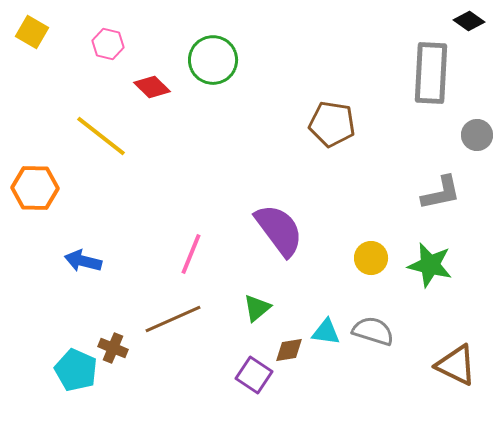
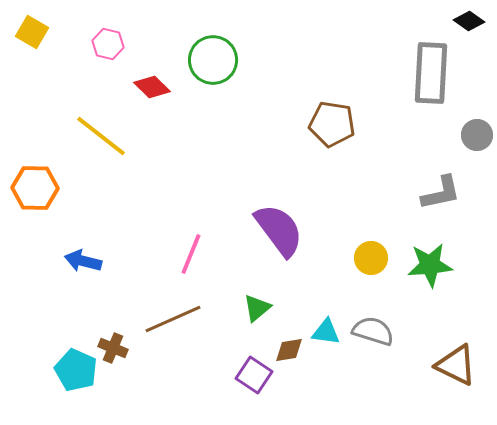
green star: rotated 18 degrees counterclockwise
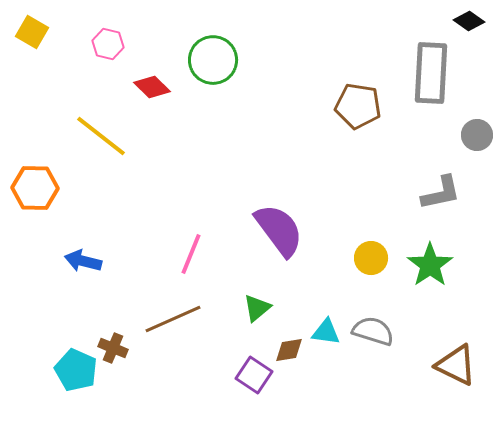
brown pentagon: moved 26 px right, 18 px up
green star: rotated 30 degrees counterclockwise
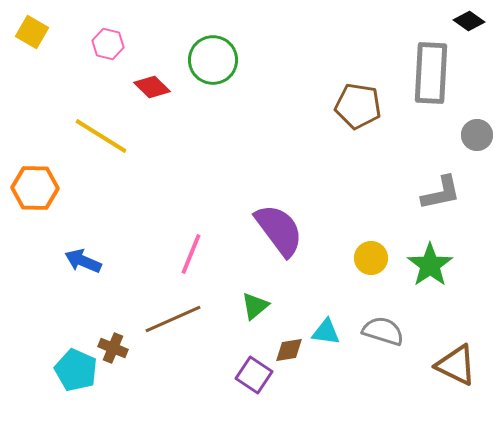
yellow line: rotated 6 degrees counterclockwise
blue arrow: rotated 9 degrees clockwise
green triangle: moved 2 px left, 2 px up
gray semicircle: moved 10 px right
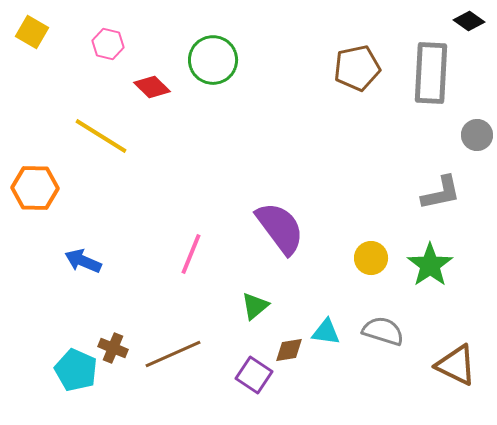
brown pentagon: moved 1 px left, 38 px up; rotated 21 degrees counterclockwise
purple semicircle: moved 1 px right, 2 px up
brown line: moved 35 px down
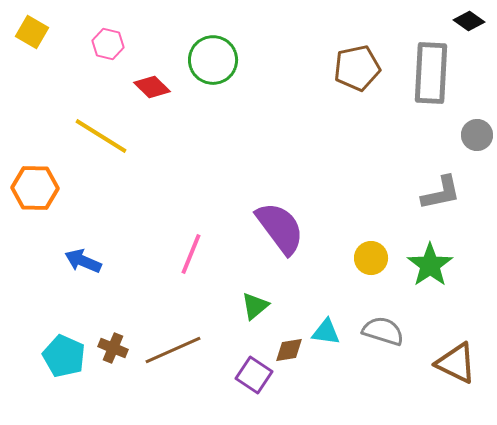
brown line: moved 4 px up
brown triangle: moved 2 px up
cyan pentagon: moved 12 px left, 14 px up
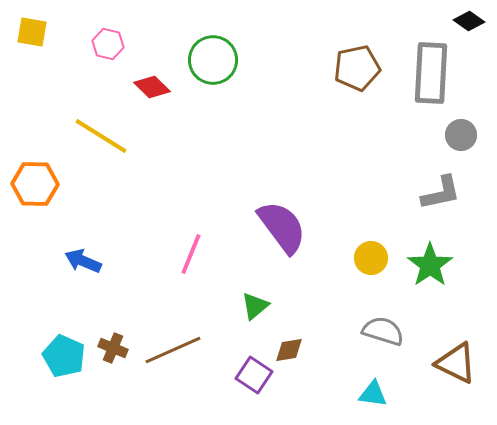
yellow square: rotated 20 degrees counterclockwise
gray circle: moved 16 px left
orange hexagon: moved 4 px up
purple semicircle: moved 2 px right, 1 px up
cyan triangle: moved 47 px right, 62 px down
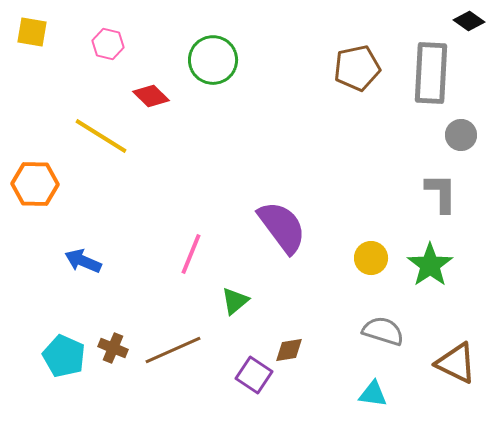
red diamond: moved 1 px left, 9 px down
gray L-shape: rotated 78 degrees counterclockwise
green triangle: moved 20 px left, 5 px up
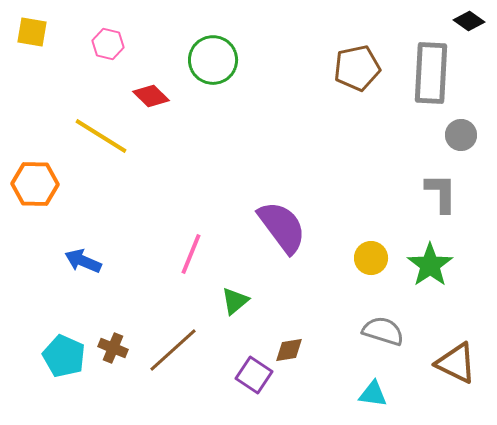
brown line: rotated 18 degrees counterclockwise
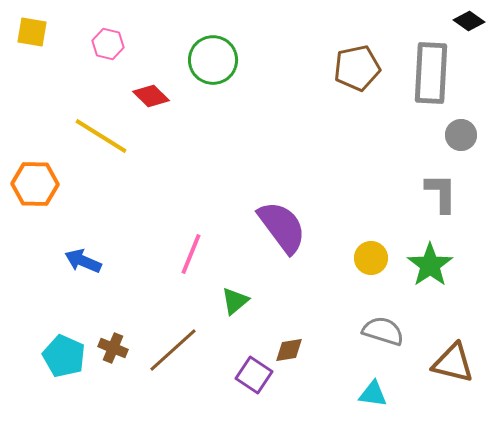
brown triangle: moved 3 px left; rotated 12 degrees counterclockwise
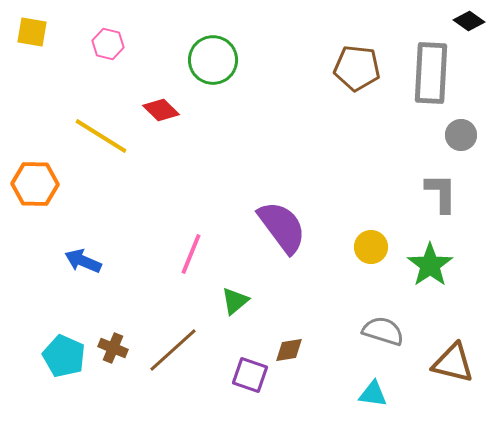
brown pentagon: rotated 18 degrees clockwise
red diamond: moved 10 px right, 14 px down
yellow circle: moved 11 px up
purple square: moved 4 px left; rotated 15 degrees counterclockwise
